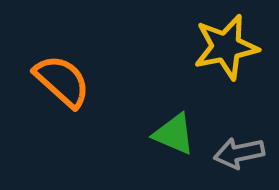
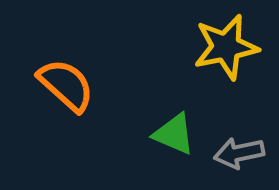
orange semicircle: moved 4 px right, 4 px down
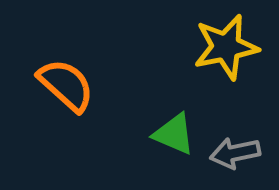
gray arrow: moved 4 px left
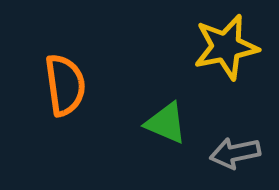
orange semicircle: moved 1 px left; rotated 40 degrees clockwise
green triangle: moved 8 px left, 11 px up
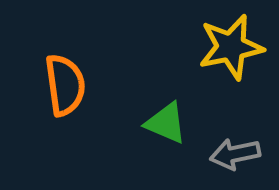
yellow star: moved 5 px right
gray arrow: moved 1 px down
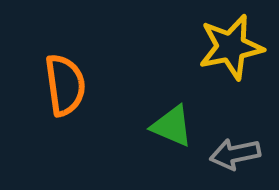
green triangle: moved 6 px right, 3 px down
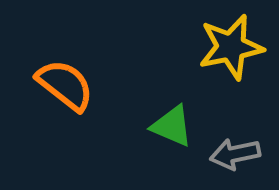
orange semicircle: rotated 44 degrees counterclockwise
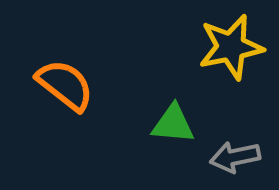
green triangle: moved 1 px right, 2 px up; rotated 18 degrees counterclockwise
gray arrow: moved 3 px down
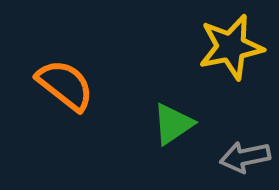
green triangle: rotated 39 degrees counterclockwise
gray arrow: moved 10 px right
